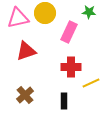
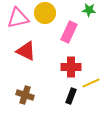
green star: moved 2 px up
red triangle: rotated 45 degrees clockwise
brown cross: rotated 30 degrees counterclockwise
black rectangle: moved 7 px right, 5 px up; rotated 21 degrees clockwise
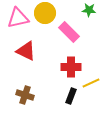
pink rectangle: rotated 70 degrees counterclockwise
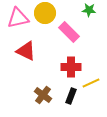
brown cross: moved 18 px right; rotated 18 degrees clockwise
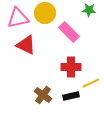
red triangle: moved 6 px up
black rectangle: rotated 56 degrees clockwise
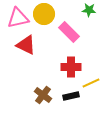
yellow circle: moved 1 px left, 1 px down
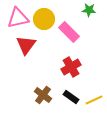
yellow circle: moved 5 px down
red triangle: rotated 40 degrees clockwise
red cross: rotated 30 degrees counterclockwise
yellow line: moved 3 px right, 17 px down
black rectangle: moved 1 px down; rotated 49 degrees clockwise
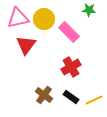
brown cross: moved 1 px right
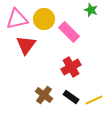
green star: moved 2 px right; rotated 16 degrees clockwise
pink triangle: moved 1 px left, 1 px down
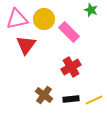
black rectangle: moved 2 px down; rotated 42 degrees counterclockwise
